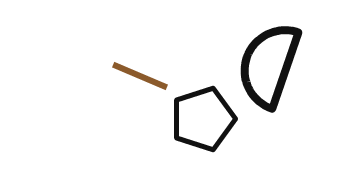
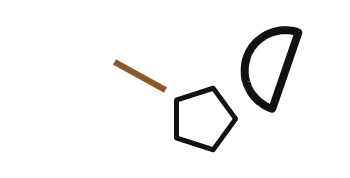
brown line: rotated 6 degrees clockwise
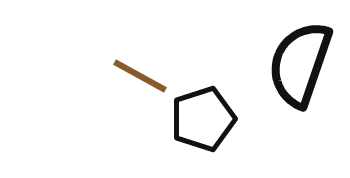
black semicircle: moved 31 px right, 1 px up
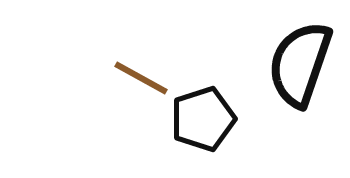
brown line: moved 1 px right, 2 px down
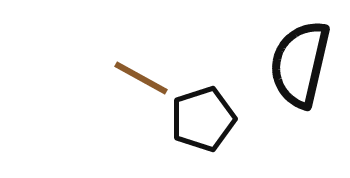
black semicircle: rotated 6 degrees counterclockwise
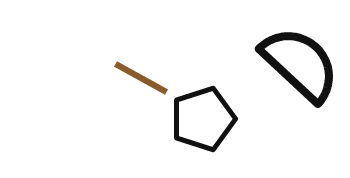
black semicircle: rotated 120 degrees clockwise
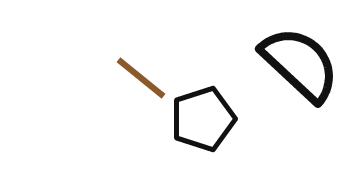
brown line: rotated 10 degrees clockwise
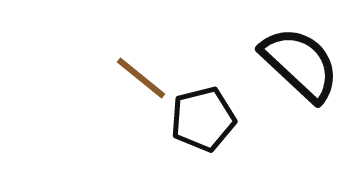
black pentagon: rotated 4 degrees clockwise
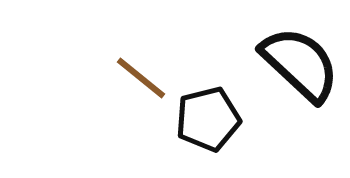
black pentagon: moved 5 px right
